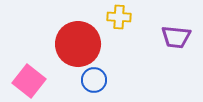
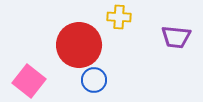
red circle: moved 1 px right, 1 px down
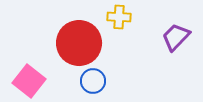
purple trapezoid: rotated 128 degrees clockwise
red circle: moved 2 px up
blue circle: moved 1 px left, 1 px down
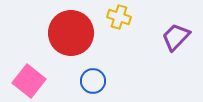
yellow cross: rotated 15 degrees clockwise
red circle: moved 8 px left, 10 px up
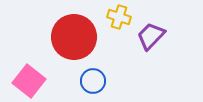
red circle: moved 3 px right, 4 px down
purple trapezoid: moved 25 px left, 1 px up
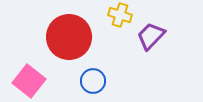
yellow cross: moved 1 px right, 2 px up
red circle: moved 5 px left
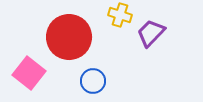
purple trapezoid: moved 3 px up
pink square: moved 8 px up
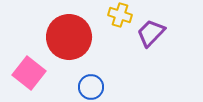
blue circle: moved 2 px left, 6 px down
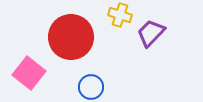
red circle: moved 2 px right
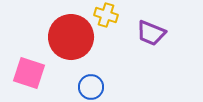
yellow cross: moved 14 px left
purple trapezoid: rotated 112 degrees counterclockwise
pink square: rotated 20 degrees counterclockwise
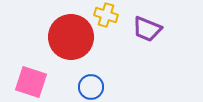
purple trapezoid: moved 4 px left, 4 px up
pink square: moved 2 px right, 9 px down
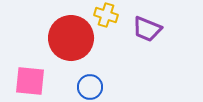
red circle: moved 1 px down
pink square: moved 1 px left, 1 px up; rotated 12 degrees counterclockwise
blue circle: moved 1 px left
